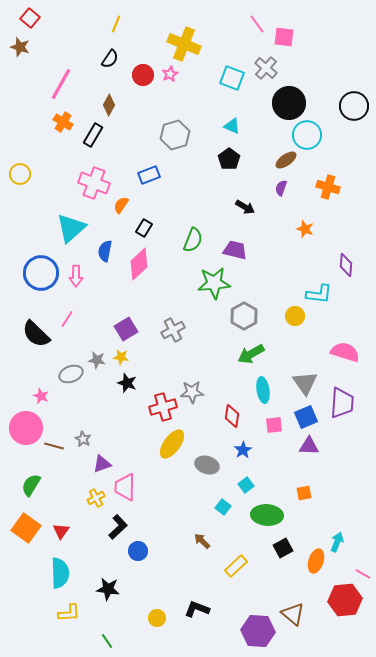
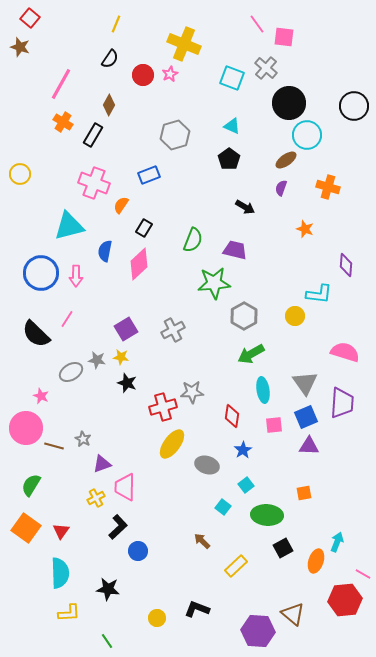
cyan triangle at (71, 228): moved 2 px left, 2 px up; rotated 28 degrees clockwise
gray ellipse at (71, 374): moved 2 px up; rotated 10 degrees counterclockwise
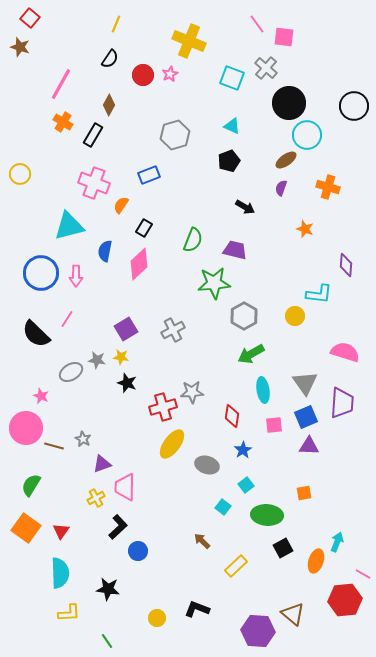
yellow cross at (184, 44): moved 5 px right, 3 px up
black pentagon at (229, 159): moved 2 px down; rotated 15 degrees clockwise
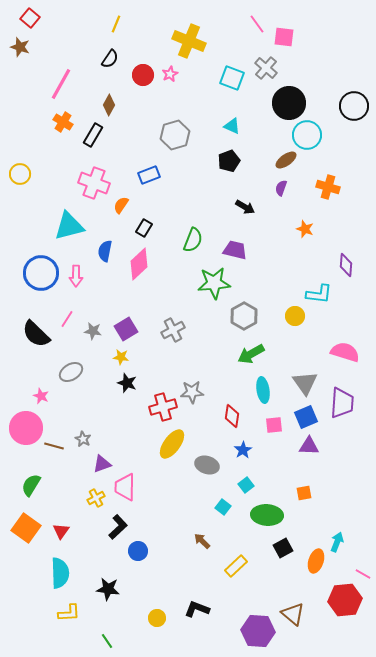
gray star at (97, 360): moved 4 px left, 29 px up
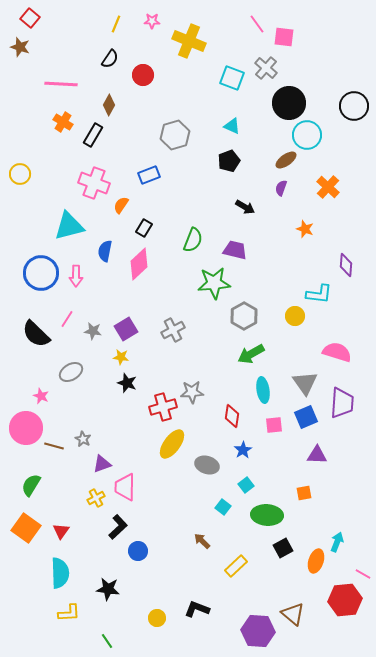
pink star at (170, 74): moved 18 px left, 53 px up; rotated 28 degrees clockwise
pink line at (61, 84): rotated 64 degrees clockwise
orange cross at (328, 187): rotated 25 degrees clockwise
pink semicircle at (345, 352): moved 8 px left
purple triangle at (309, 446): moved 8 px right, 9 px down
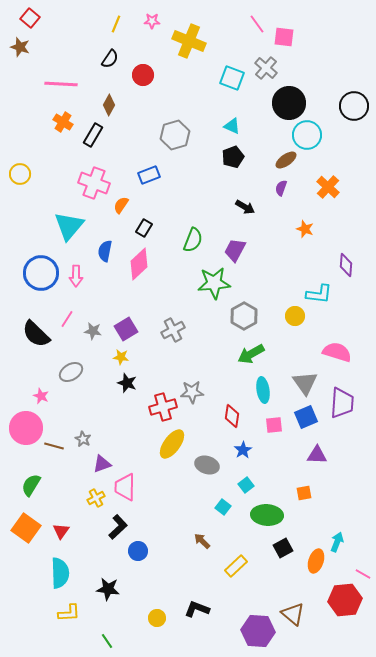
black pentagon at (229, 161): moved 4 px right, 4 px up
cyan triangle at (69, 226): rotated 36 degrees counterclockwise
purple trapezoid at (235, 250): rotated 75 degrees counterclockwise
